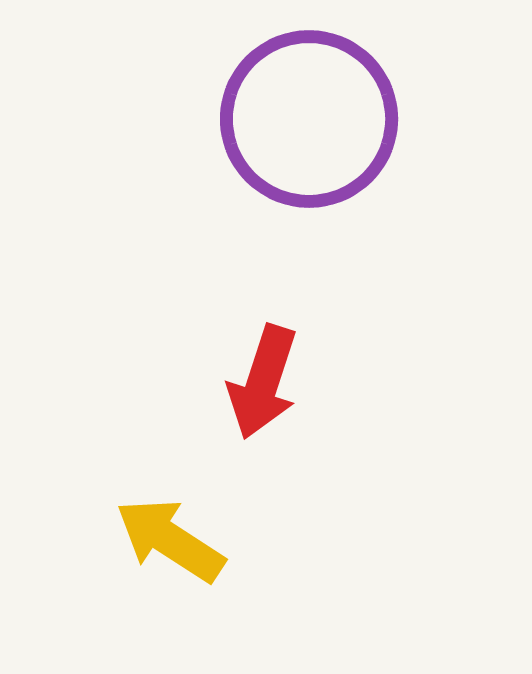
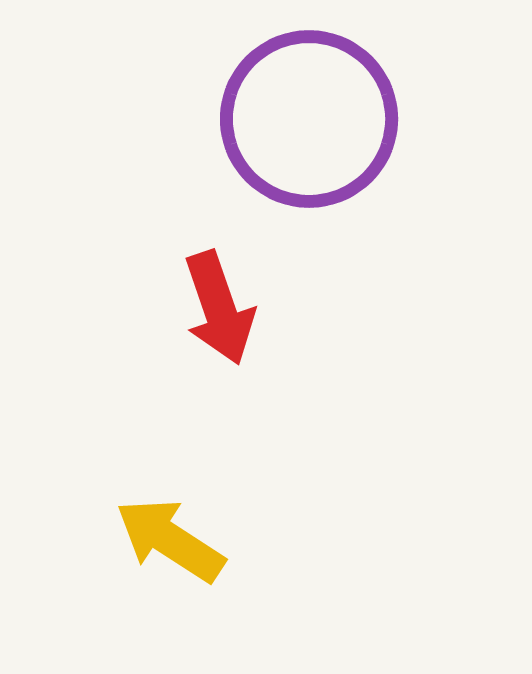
red arrow: moved 44 px left, 74 px up; rotated 37 degrees counterclockwise
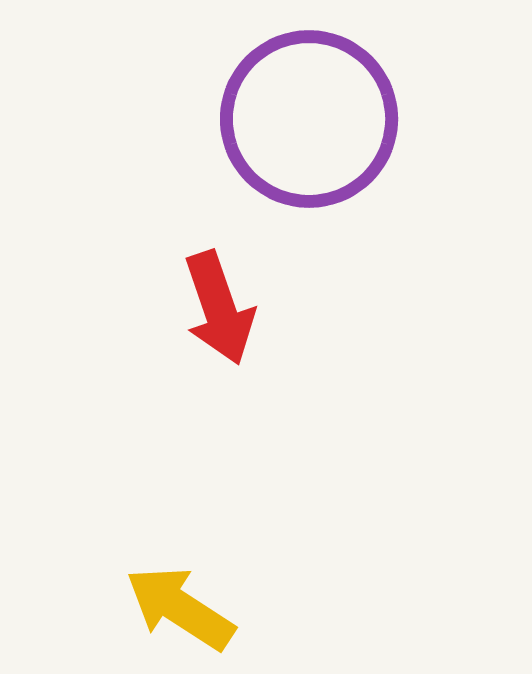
yellow arrow: moved 10 px right, 68 px down
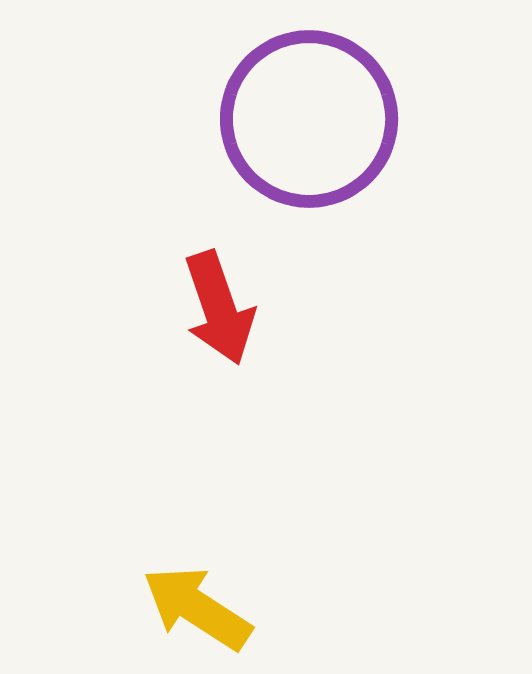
yellow arrow: moved 17 px right
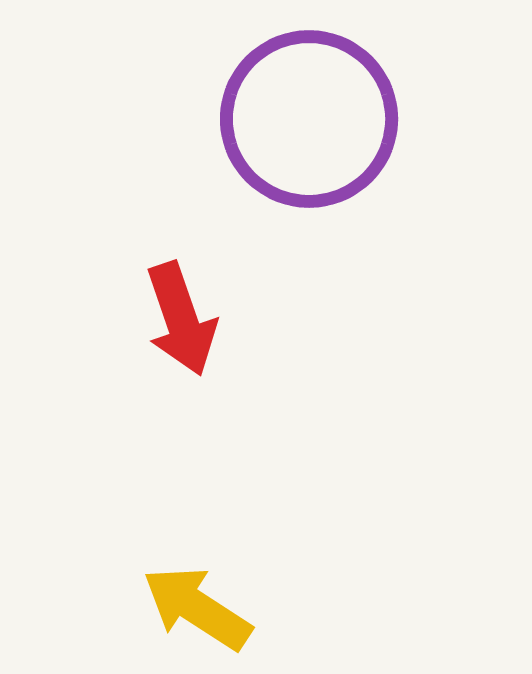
red arrow: moved 38 px left, 11 px down
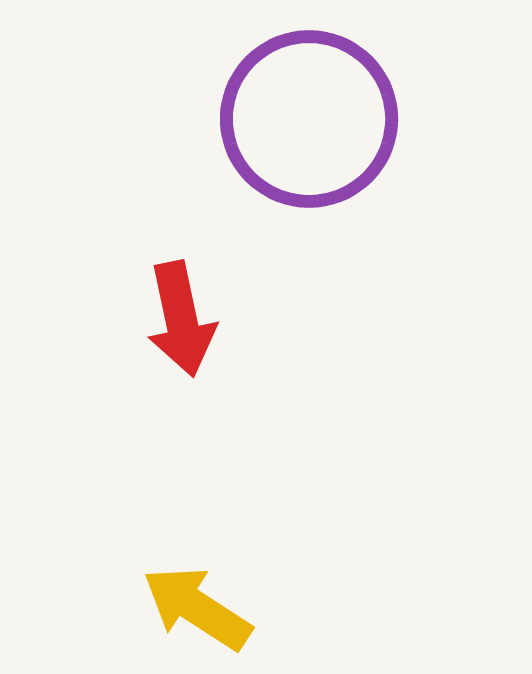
red arrow: rotated 7 degrees clockwise
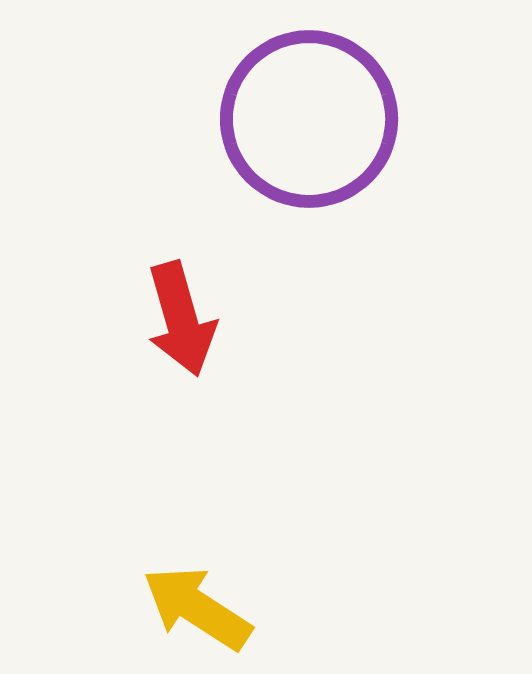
red arrow: rotated 4 degrees counterclockwise
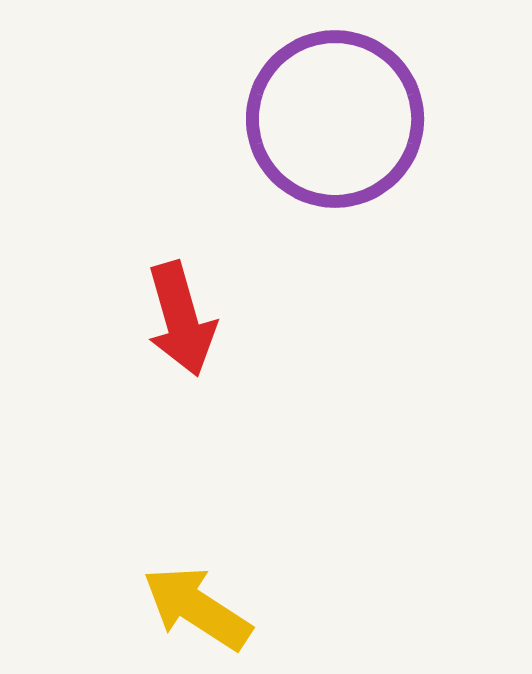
purple circle: moved 26 px right
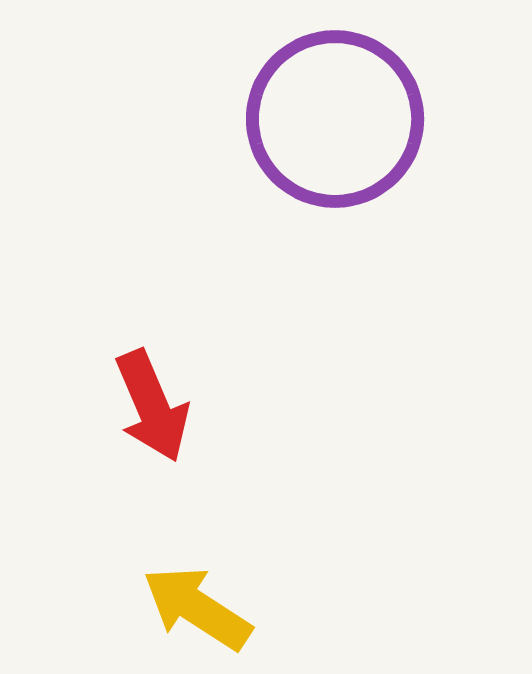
red arrow: moved 29 px left, 87 px down; rotated 7 degrees counterclockwise
